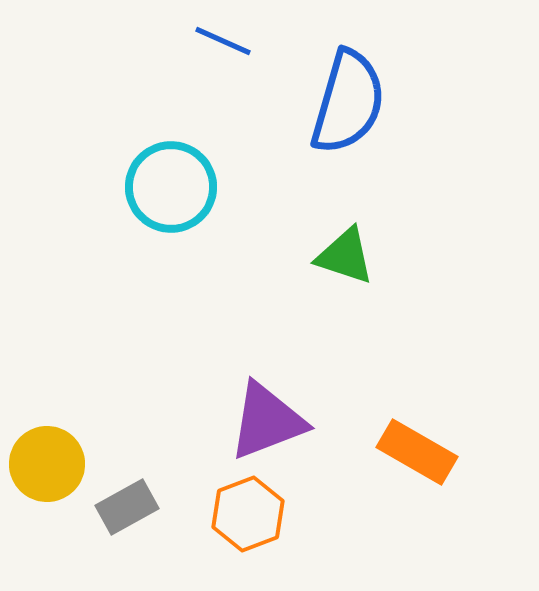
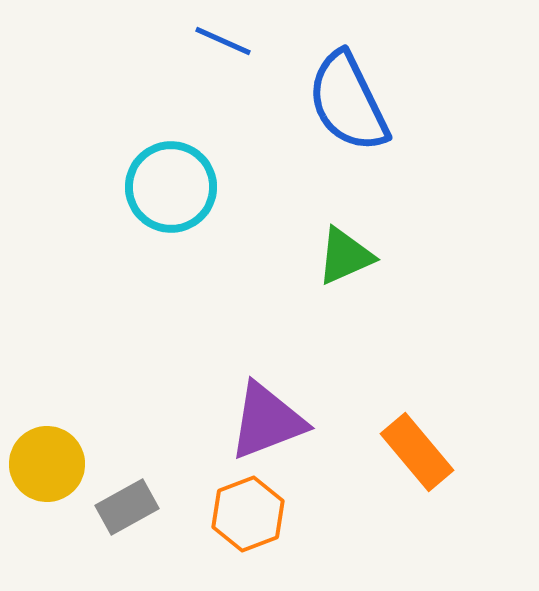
blue semicircle: rotated 138 degrees clockwise
green triangle: rotated 42 degrees counterclockwise
orange rectangle: rotated 20 degrees clockwise
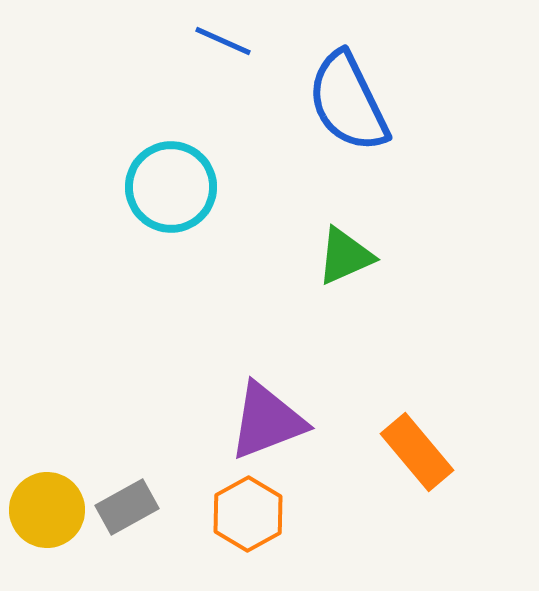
yellow circle: moved 46 px down
orange hexagon: rotated 8 degrees counterclockwise
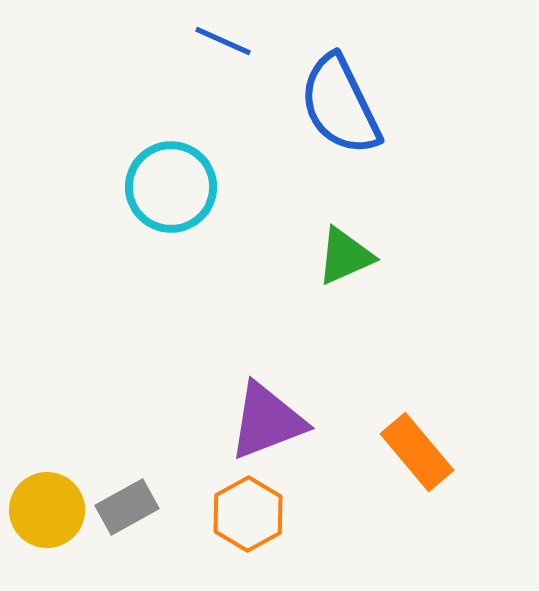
blue semicircle: moved 8 px left, 3 px down
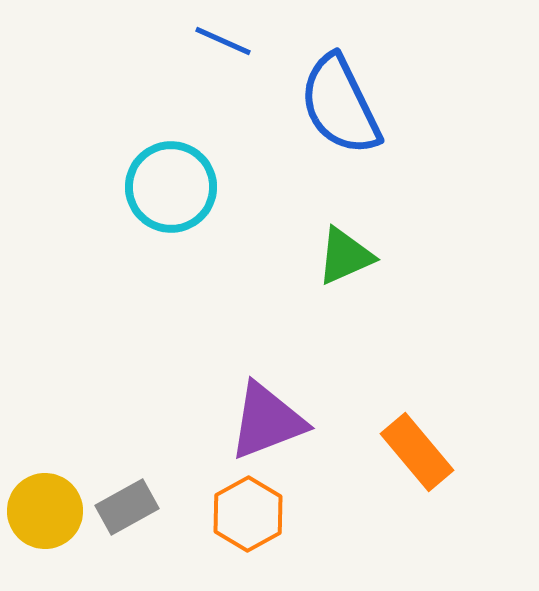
yellow circle: moved 2 px left, 1 px down
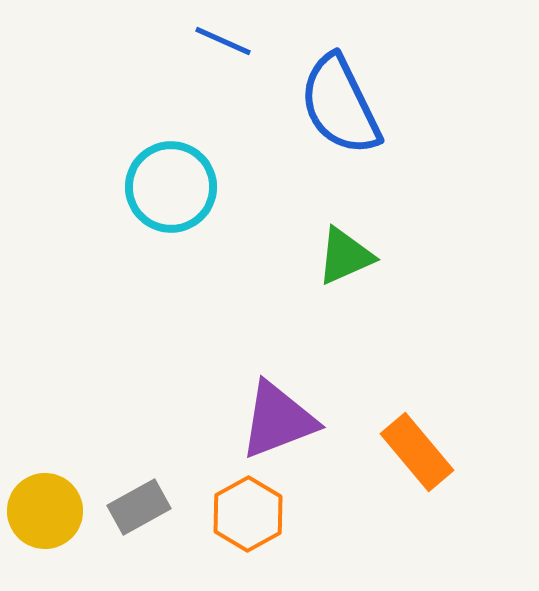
purple triangle: moved 11 px right, 1 px up
gray rectangle: moved 12 px right
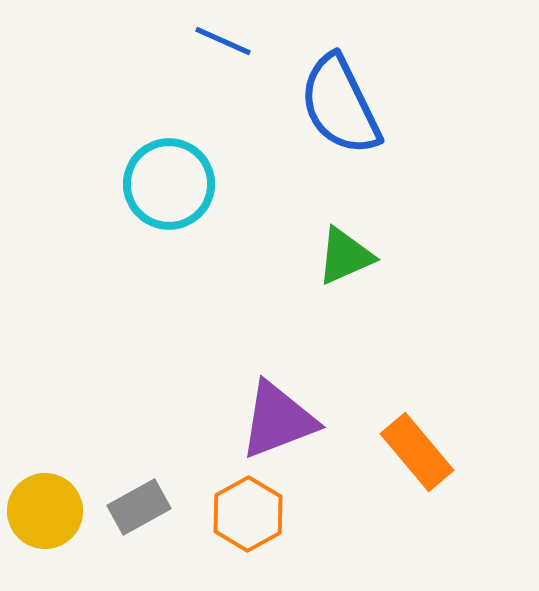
cyan circle: moved 2 px left, 3 px up
